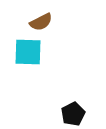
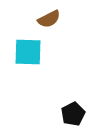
brown semicircle: moved 8 px right, 3 px up
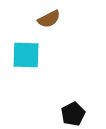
cyan square: moved 2 px left, 3 px down
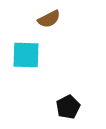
black pentagon: moved 5 px left, 7 px up
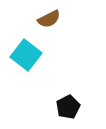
cyan square: rotated 36 degrees clockwise
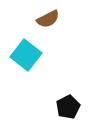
brown semicircle: moved 1 px left
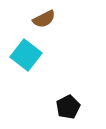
brown semicircle: moved 4 px left
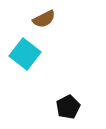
cyan square: moved 1 px left, 1 px up
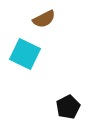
cyan square: rotated 12 degrees counterclockwise
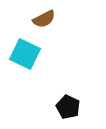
black pentagon: rotated 20 degrees counterclockwise
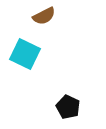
brown semicircle: moved 3 px up
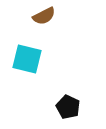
cyan square: moved 2 px right, 5 px down; rotated 12 degrees counterclockwise
